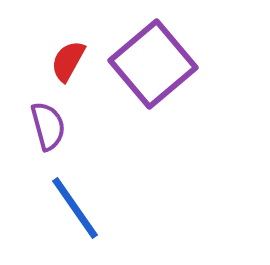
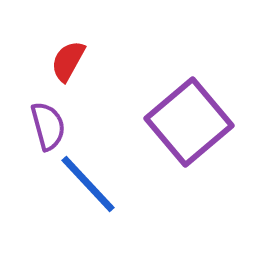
purple square: moved 36 px right, 58 px down
blue line: moved 13 px right, 24 px up; rotated 8 degrees counterclockwise
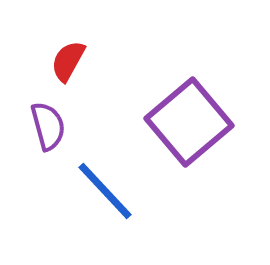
blue line: moved 17 px right, 7 px down
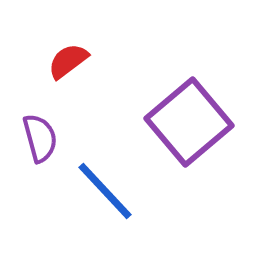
red semicircle: rotated 24 degrees clockwise
purple semicircle: moved 8 px left, 12 px down
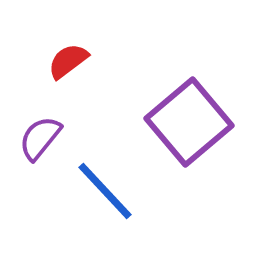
purple semicircle: rotated 126 degrees counterclockwise
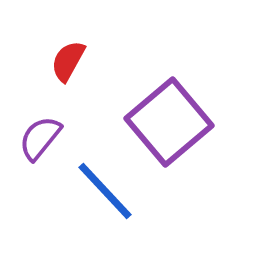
red semicircle: rotated 24 degrees counterclockwise
purple square: moved 20 px left
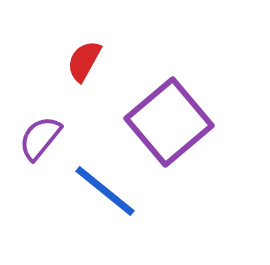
red semicircle: moved 16 px right
blue line: rotated 8 degrees counterclockwise
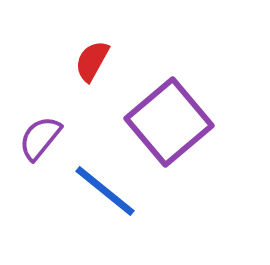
red semicircle: moved 8 px right
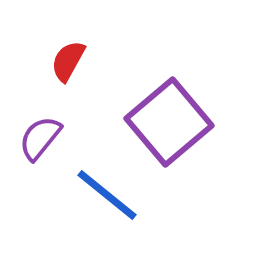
red semicircle: moved 24 px left
blue line: moved 2 px right, 4 px down
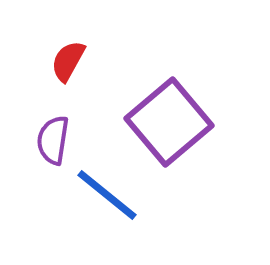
purple semicircle: moved 13 px right, 2 px down; rotated 30 degrees counterclockwise
